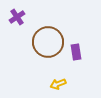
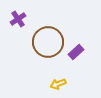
purple cross: moved 1 px right, 2 px down
purple rectangle: rotated 56 degrees clockwise
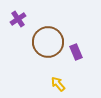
purple rectangle: rotated 70 degrees counterclockwise
yellow arrow: rotated 70 degrees clockwise
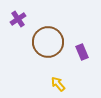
purple rectangle: moved 6 px right
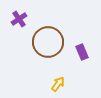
purple cross: moved 1 px right
yellow arrow: rotated 77 degrees clockwise
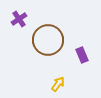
brown circle: moved 2 px up
purple rectangle: moved 3 px down
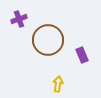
purple cross: rotated 14 degrees clockwise
yellow arrow: rotated 28 degrees counterclockwise
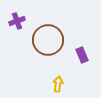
purple cross: moved 2 px left, 2 px down
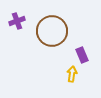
brown circle: moved 4 px right, 9 px up
yellow arrow: moved 14 px right, 10 px up
